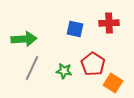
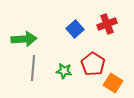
red cross: moved 2 px left, 1 px down; rotated 18 degrees counterclockwise
blue square: rotated 36 degrees clockwise
gray line: moved 1 px right; rotated 20 degrees counterclockwise
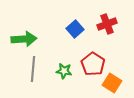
gray line: moved 1 px down
orange square: moved 1 px left
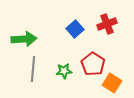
green star: rotated 14 degrees counterclockwise
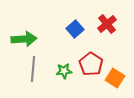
red cross: rotated 18 degrees counterclockwise
red pentagon: moved 2 px left
orange square: moved 3 px right, 5 px up
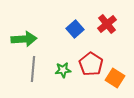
green star: moved 1 px left, 1 px up
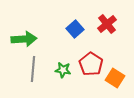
green star: rotated 14 degrees clockwise
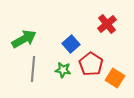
blue square: moved 4 px left, 15 px down
green arrow: rotated 25 degrees counterclockwise
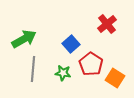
green star: moved 3 px down
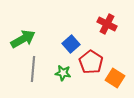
red cross: rotated 24 degrees counterclockwise
green arrow: moved 1 px left
red pentagon: moved 2 px up
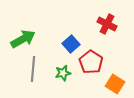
green star: rotated 21 degrees counterclockwise
orange square: moved 6 px down
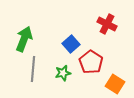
green arrow: moved 1 px right; rotated 40 degrees counterclockwise
